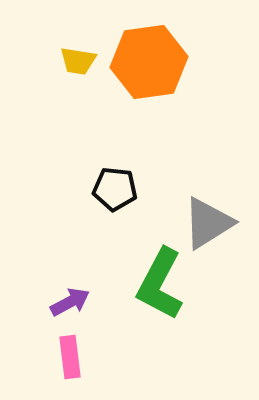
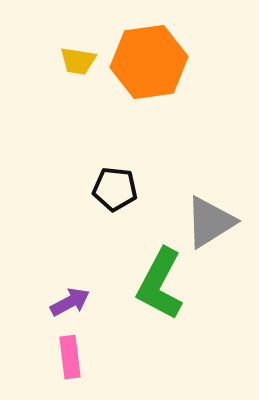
gray triangle: moved 2 px right, 1 px up
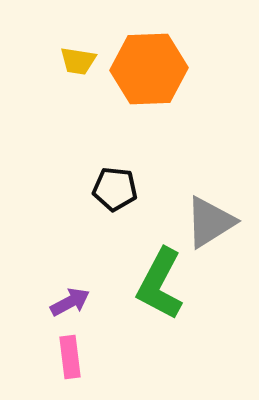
orange hexagon: moved 7 px down; rotated 6 degrees clockwise
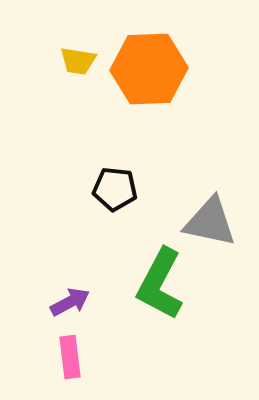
gray triangle: rotated 44 degrees clockwise
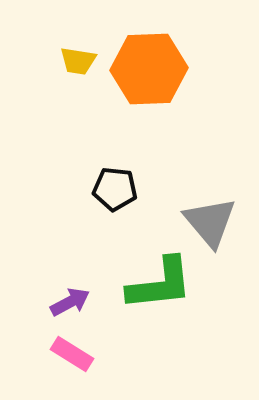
gray triangle: rotated 38 degrees clockwise
green L-shape: rotated 124 degrees counterclockwise
pink rectangle: moved 2 px right, 3 px up; rotated 51 degrees counterclockwise
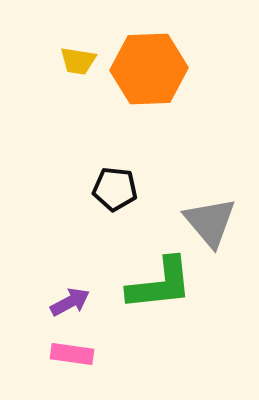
pink rectangle: rotated 24 degrees counterclockwise
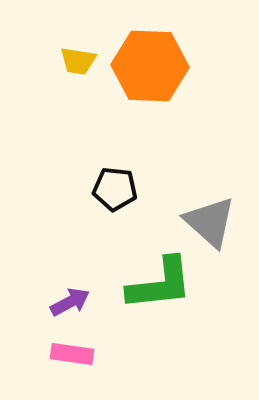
orange hexagon: moved 1 px right, 3 px up; rotated 4 degrees clockwise
gray triangle: rotated 8 degrees counterclockwise
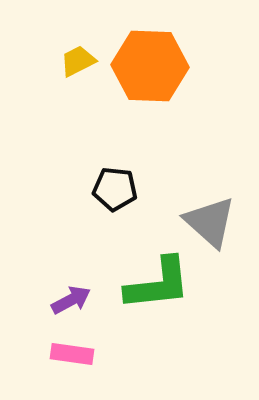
yellow trapezoid: rotated 144 degrees clockwise
green L-shape: moved 2 px left
purple arrow: moved 1 px right, 2 px up
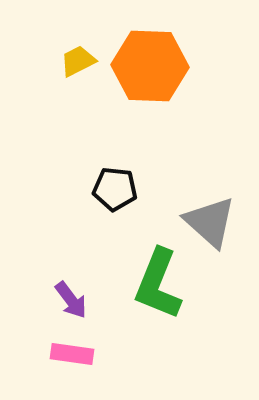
green L-shape: rotated 118 degrees clockwise
purple arrow: rotated 81 degrees clockwise
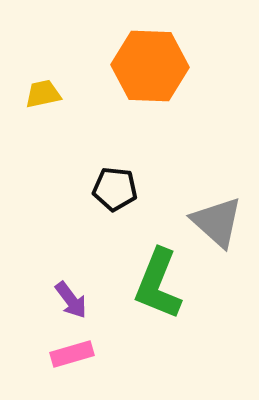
yellow trapezoid: moved 35 px left, 33 px down; rotated 15 degrees clockwise
gray triangle: moved 7 px right
pink rectangle: rotated 24 degrees counterclockwise
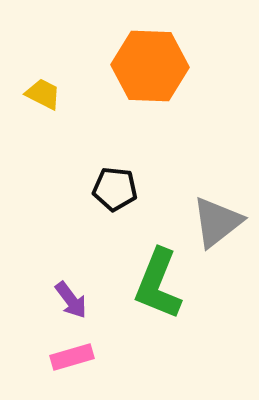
yellow trapezoid: rotated 39 degrees clockwise
gray triangle: rotated 40 degrees clockwise
pink rectangle: moved 3 px down
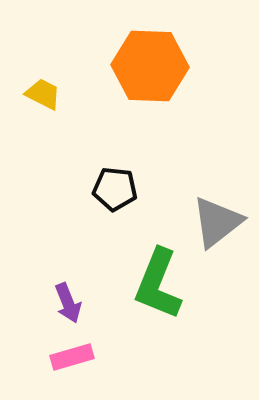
purple arrow: moved 3 px left, 3 px down; rotated 15 degrees clockwise
